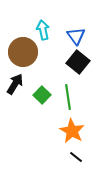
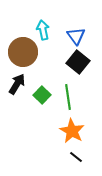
black arrow: moved 2 px right
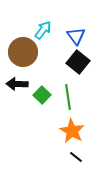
cyan arrow: rotated 48 degrees clockwise
black arrow: rotated 120 degrees counterclockwise
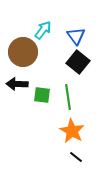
green square: rotated 36 degrees counterclockwise
